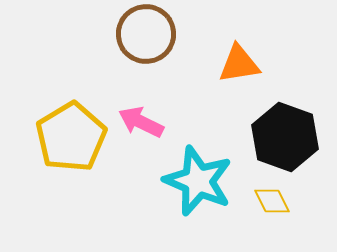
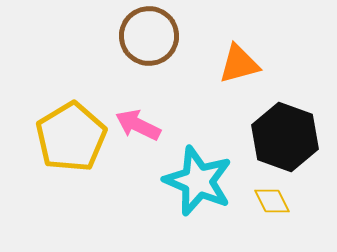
brown circle: moved 3 px right, 2 px down
orange triangle: rotated 6 degrees counterclockwise
pink arrow: moved 3 px left, 3 px down
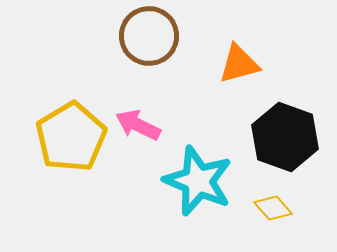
yellow diamond: moved 1 px right, 7 px down; rotated 15 degrees counterclockwise
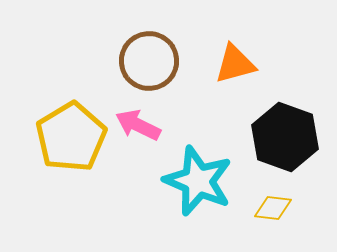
brown circle: moved 25 px down
orange triangle: moved 4 px left
yellow diamond: rotated 42 degrees counterclockwise
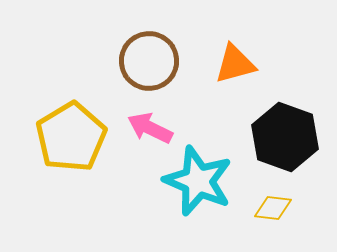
pink arrow: moved 12 px right, 3 px down
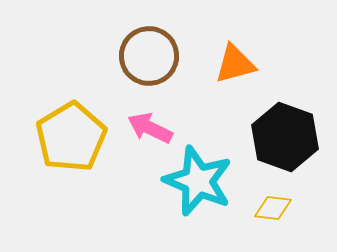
brown circle: moved 5 px up
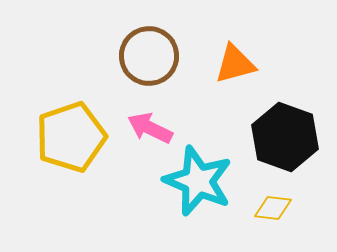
yellow pentagon: rotated 12 degrees clockwise
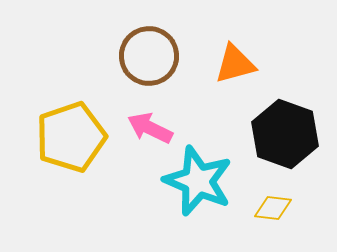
black hexagon: moved 3 px up
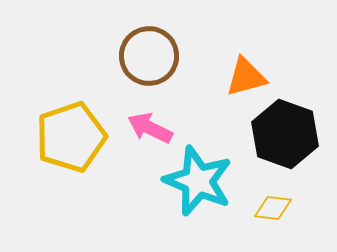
orange triangle: moved 11 px right, 13 px down
